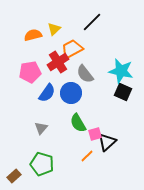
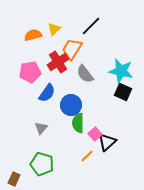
black line: moved 1 px left, 4 px down
orange trapezoid: rotated 30 degrees counterclockwise
blue circle: moved 12 px down
green semicircle: rotated 30 degrees clockwise
pink square: rotated 24 degrees counterclockwise
brown rectangle: moved 3 px down; rotated 24 degrees counterclockwise
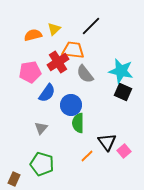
orange trapezoid: moved 1 px right, 1 px down; rotated 65 degrees clockwise
pink square: moved 29 px right, 17 px down
black triangle: rotated 24 degrees counterclockwise
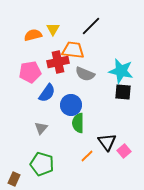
yellow triangle: moved 1 px left; rotated 16 degrees counterclockwise
red cross: rotated 20 degrees clockwise
gray semicircle: rotated 30 degrees counterclockwise
black square: rotated 18 degrees counterclockwise
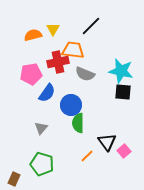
pink pentagon: moved 1 px right, 2 px down
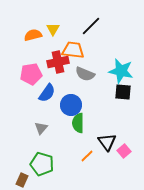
brown rectangle: moved 8 px right, 1 px down
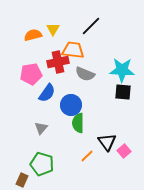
cyan star: moved 1 px right, 1 px up; rotated 10 degrees counterclockwise
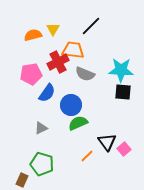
red cross: rotated 15 degrees counterclockwise
cyan star: moved 1 px left
green semicircle: rotated 66 degrees clockwise
gray triangle: rotated 24 degrees clockwise
pink square: moved 2 px up
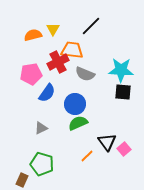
orange trapezoid: moved 1 px left
blue circle: moved 4 px right, 1 px up
